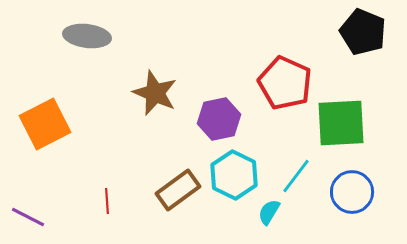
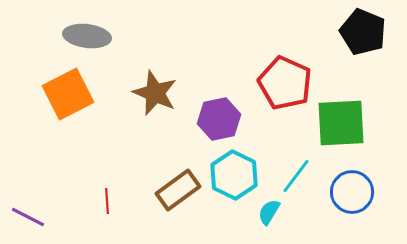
orange square: moved 23 px right, 30 px up
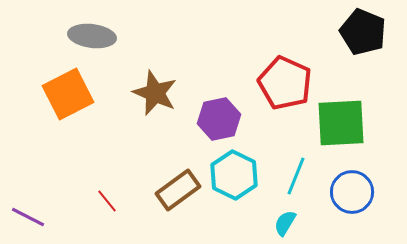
gray ellipse: moved 5 px right
cyan line: rotated 15 degrees counterclockwise
red line: rotated 35 degrees counterclockwise
cyan semicircle: moved 16 px right, 11 px down
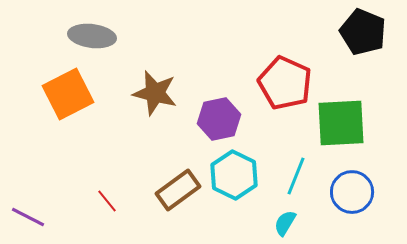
brown star: rotated 9 degrees counterclockwise
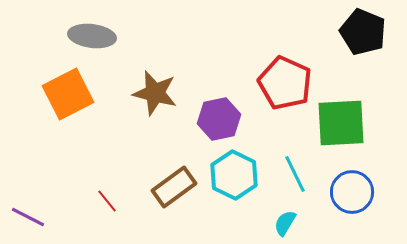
cyan line: moved 1 px left, 2 px up; rotated 48 degrees counterclockwise
brown rectangle: moved 4 px left, 3 px up
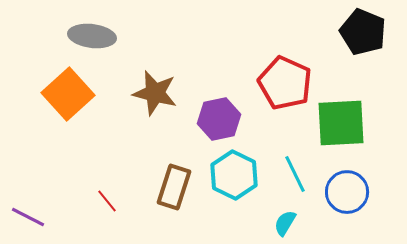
orange square: rotated 15 degrees counterclockwise
brown rectangle: rotated 36 degrees counterclockwise
blue circle: moved 5 px left
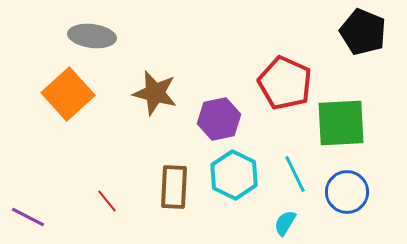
brown rectangle: rotated 15 degrees counterclockwise
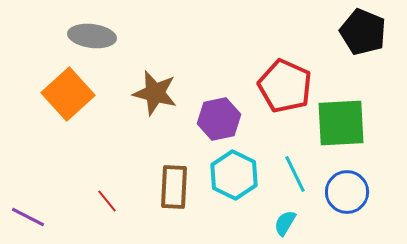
red pentagon: moved 3 px down
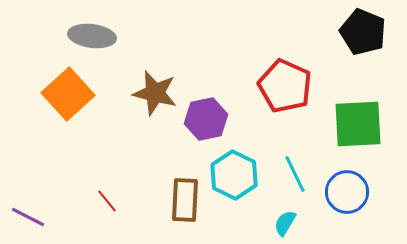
purple hexagon: moved 13 px left
green square: moved 17 px right, 1 px down
brown rectangle: moved 11 px right, 13 px down
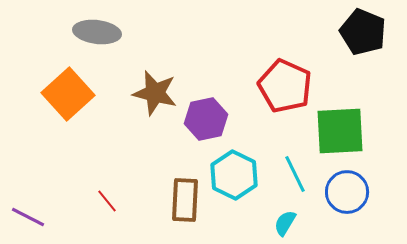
gray ellipse: moved 5 px right, 4 px up
green square: moved 18 px left, 7 px down
